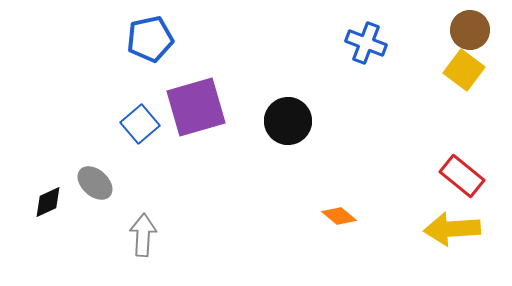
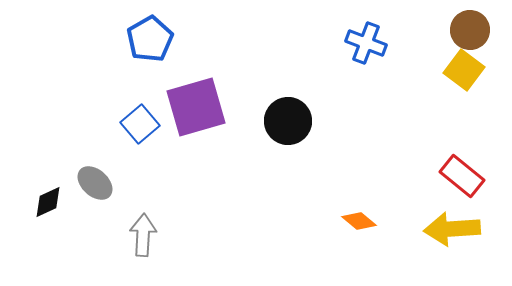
blue pentagon: rotated 18 degrees counterclockwise
orange diamond: moved 20 px right, 5 px down
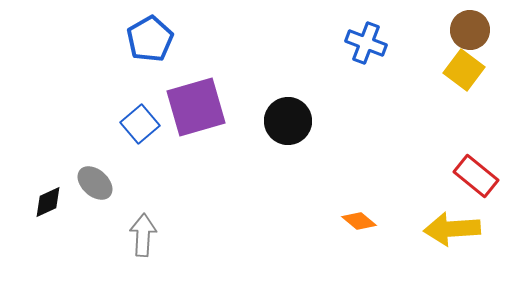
red rectangle: moved 14 px right
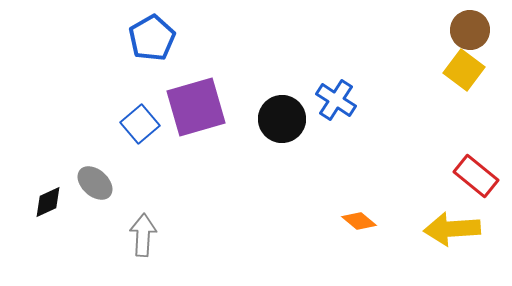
blue pentagon: moved 2 px right, 1 px up
blue cross: moved 30 px left, 57 px down; rotated 12 degrees clockwise
black circle: moved 6 px left, 2 px up
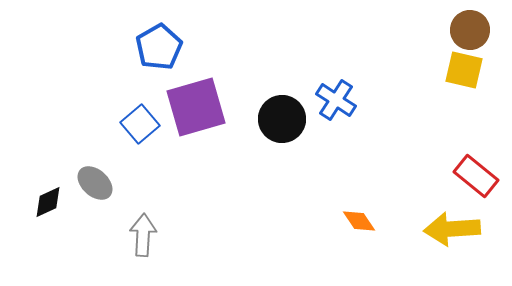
blue pentagon: moved 7 px right, 9 px down
yellow square: rotated 24 degrees counterclockwise
orange diamond: rotated 16 degrees clockwise
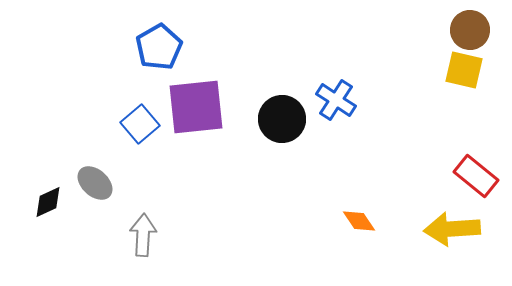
purple square: rotated 10 degrees clockwise
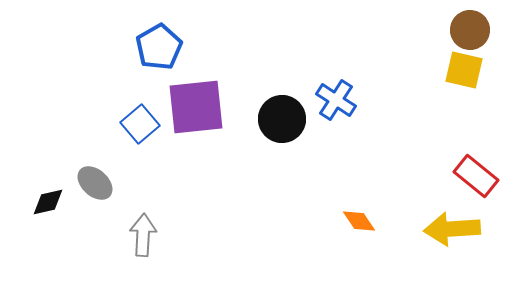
black diamond: rotated 12 degrees clockwise
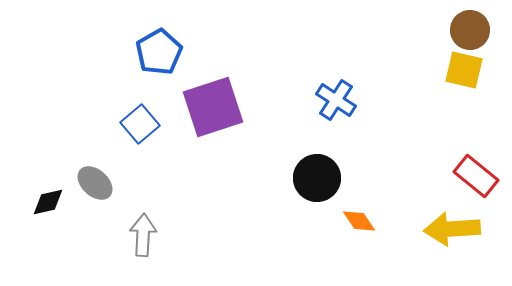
blue pentagon: moved 5 px down
purple square: moved 17 px right; rotated 12 degrees counterclockwise
black circle: moved 35 px right, 59 px down
